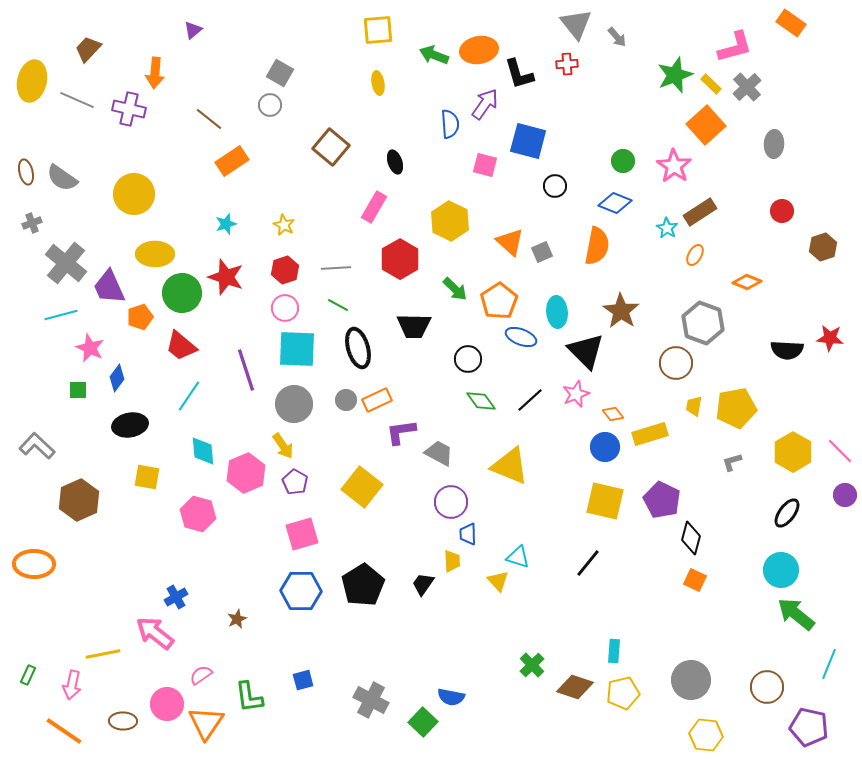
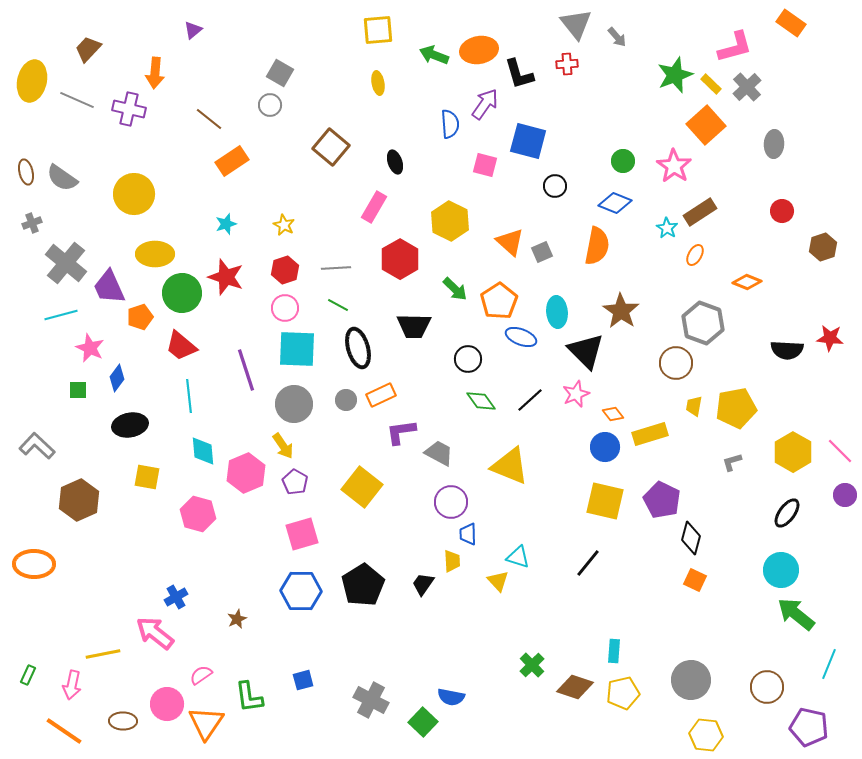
cyan line at (189, 396): rotated 40 degrees counterclockwise
orange rectangle at (377, 400): moved 4 px right, 5 px up
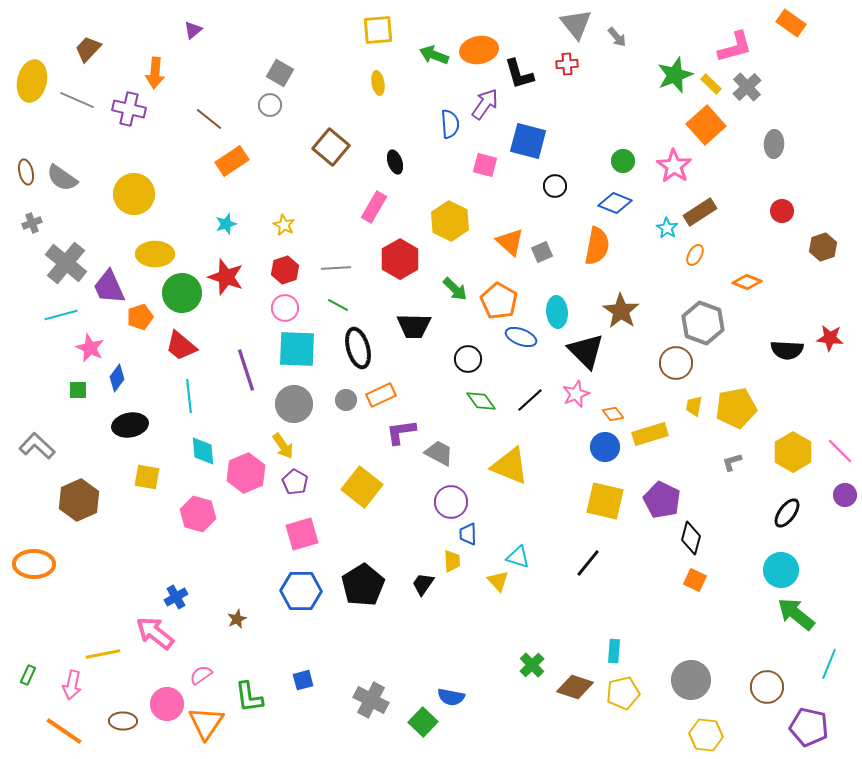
orange pentagon at (499, 301): rotated 9 degrees counterclockwise
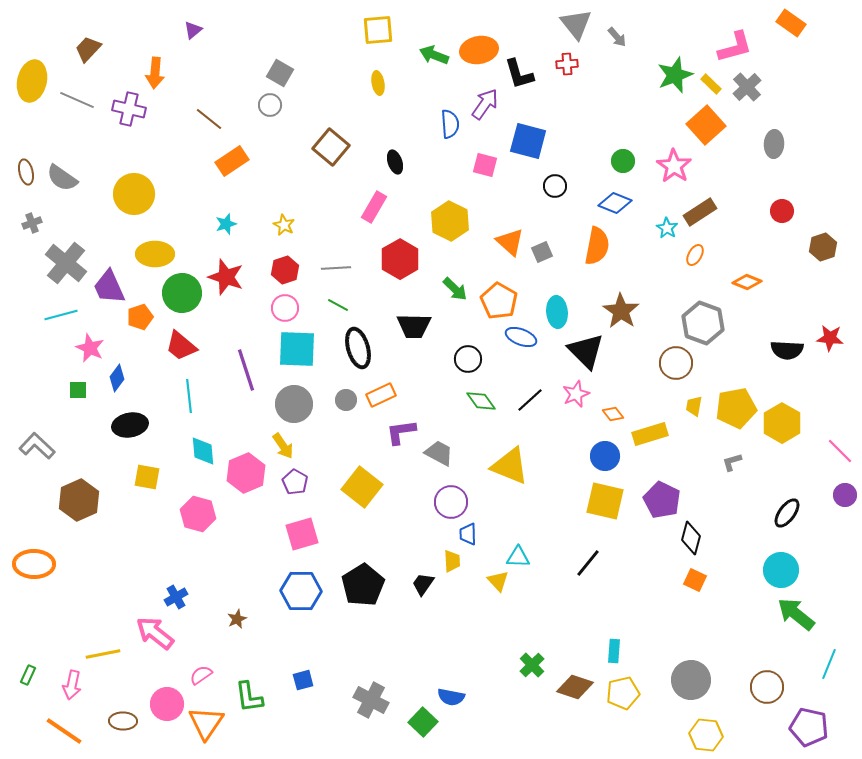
blue circle at (605, 447): moved 9 px down
yellow hexagon at (793, 452): moved 11 px left, 29 px up
cyan triangle at (518, 557): rotated 15 degrees counterclockwise
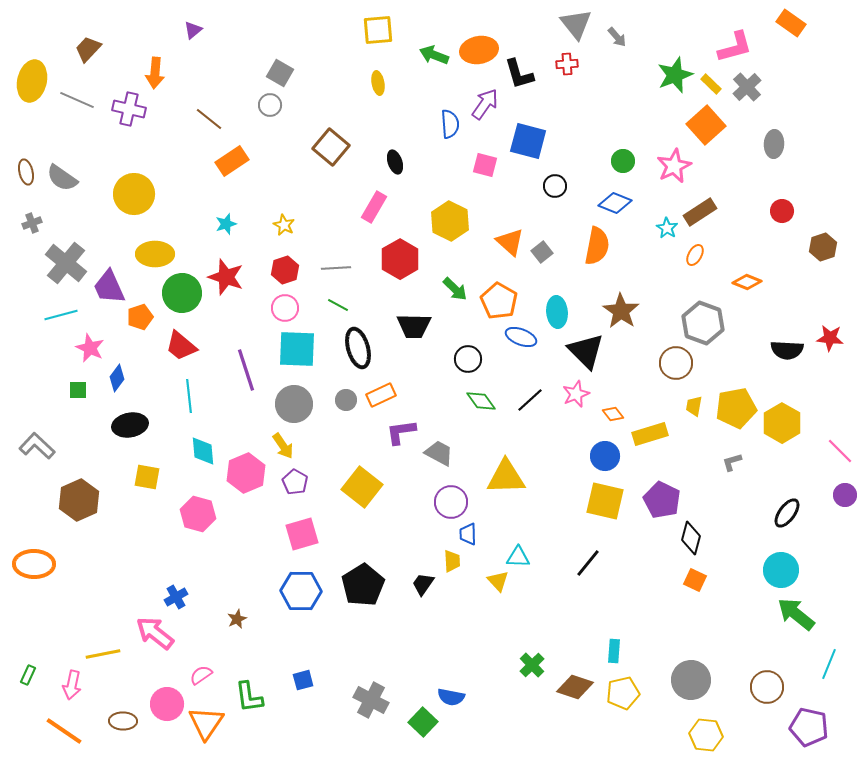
pink star at (674, 166): rotated 12 degrees clockwise
gray square at (542, 252): rotated 15 degrees counterclockwise
yellow triangle at (510, 466): moved 4 px left, 11 px down; rotated 24 degrees counterclockwise
